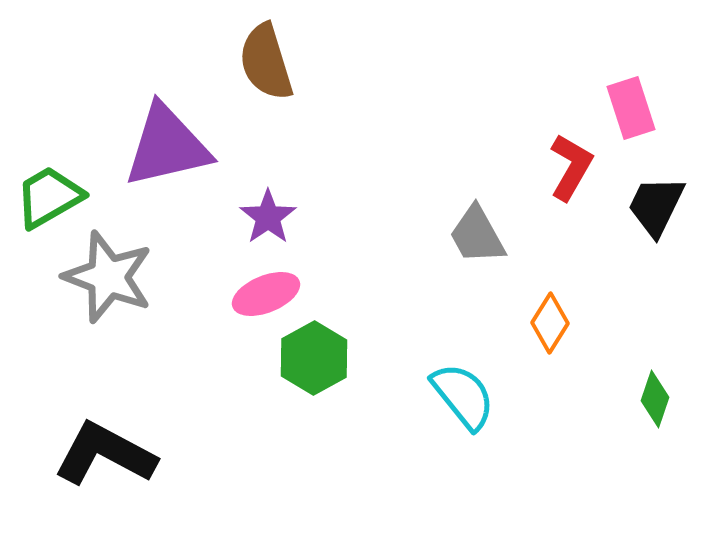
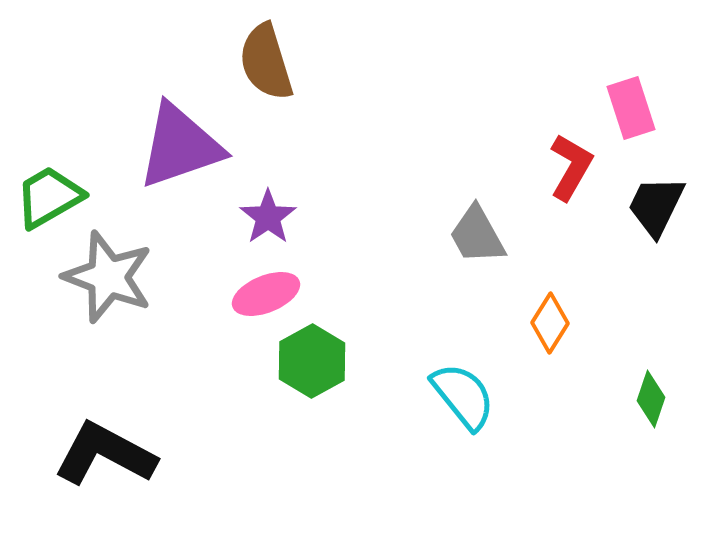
purple triangle: moved 13 px right; rotated 6 degrees counterclockwise
green hexagon: moved 2 px left, 3 px down
green diamond: moved 4 px left
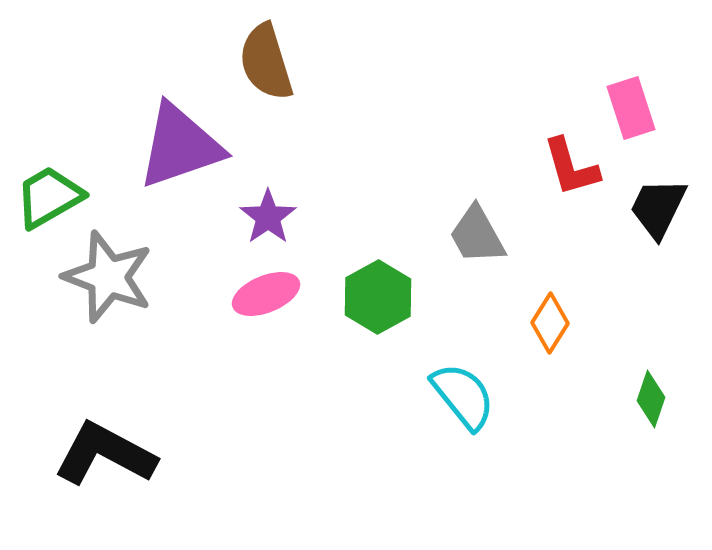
red L-shape: rotated 134 degrees clockwise
black trapezoid: moved 2 px right, 2 px down
green hexagon: moved 66 px right, 64 px up
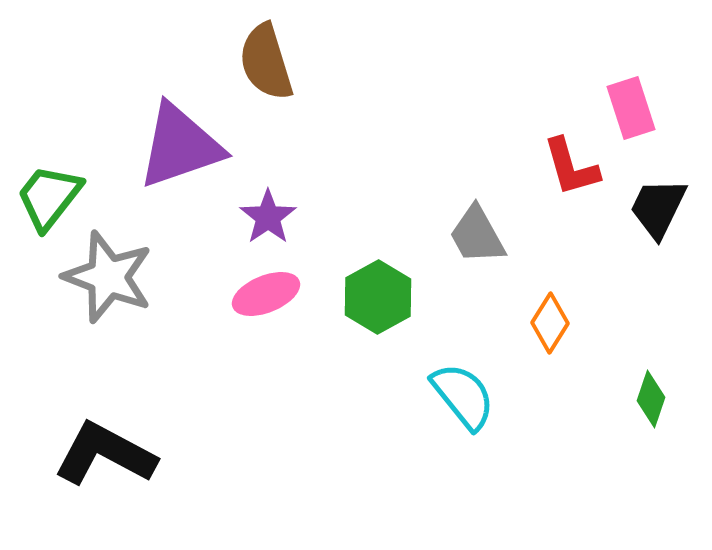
green trapezoid: rotated 22 degrees counterclockwise
